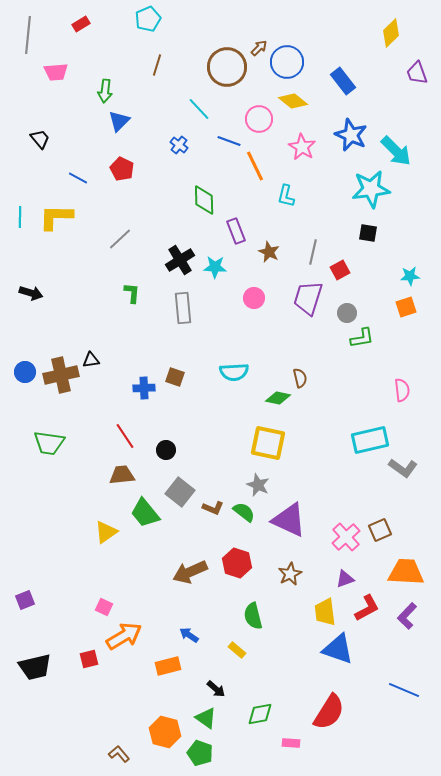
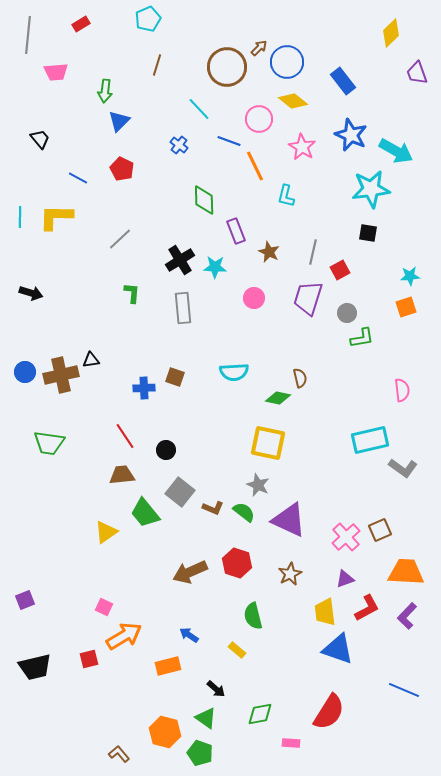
cyan arrow at (396, 151): rotated 16 degrees counterclockwise
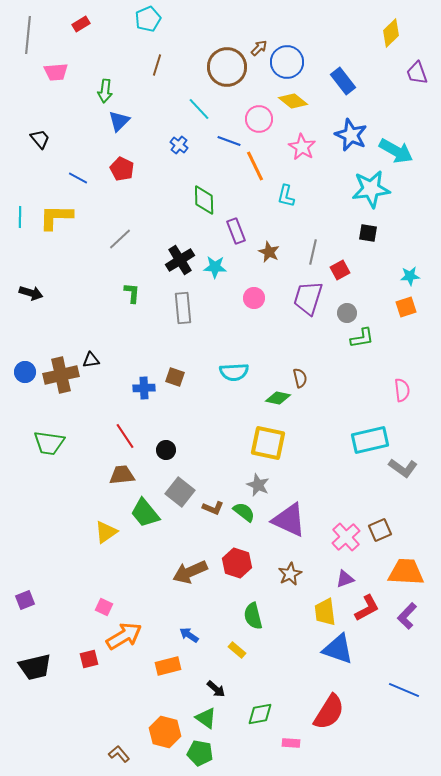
green pentagon at (200, 753): rotated 10 degrees counterclockwise
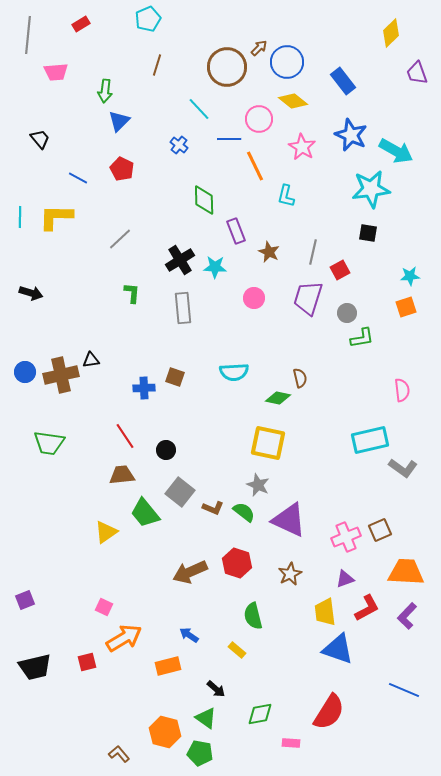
blue line at (229, 141): moved 2 px up; rotated 20 degrees counterclockwise
pink cross at (346, 537): rotated 20 degrees clockwise
orange arrow at (124, 636): moved 2 px down
red square at (89, 659): moved 2 px left, 3 px down
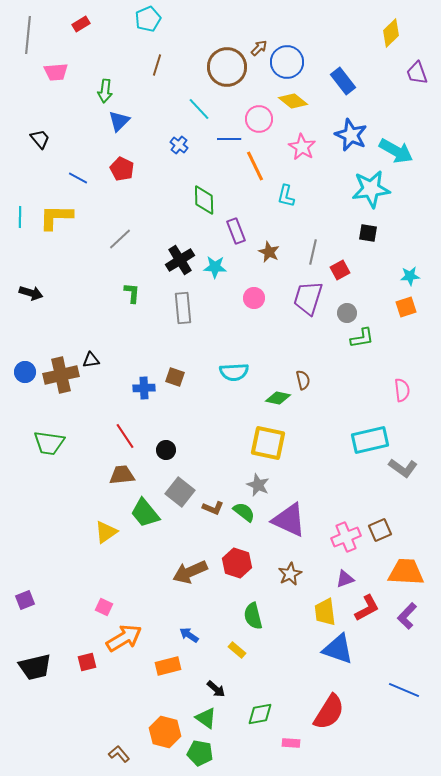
brown semicircle at (300, 378): moved 3 px right, 2 px down
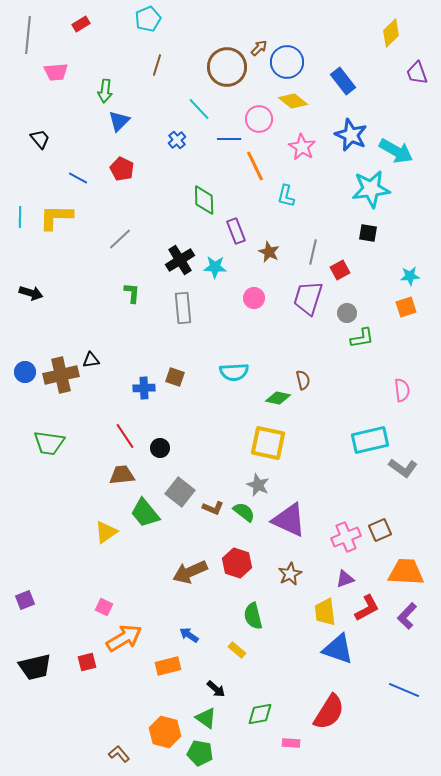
blue cross at (179, 145): moved 2 px left, 5 px up; rotated 12 degrees clockwise
black circle at (166, 450): moved 6 px left, 2 px up
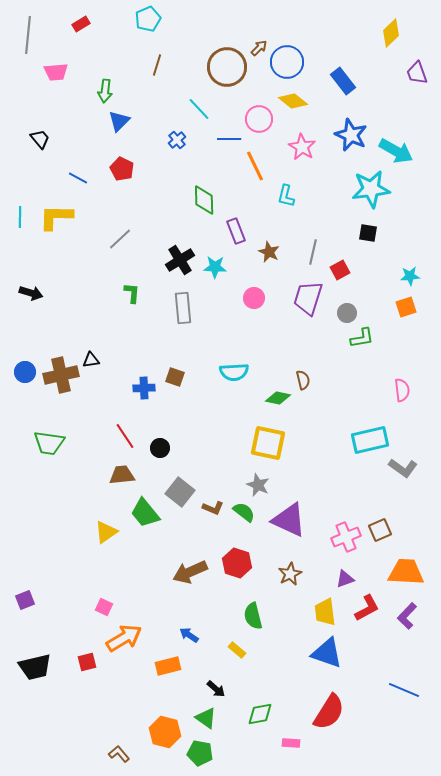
blue triangle at (338, 649): moved 11 px left, 4 px down
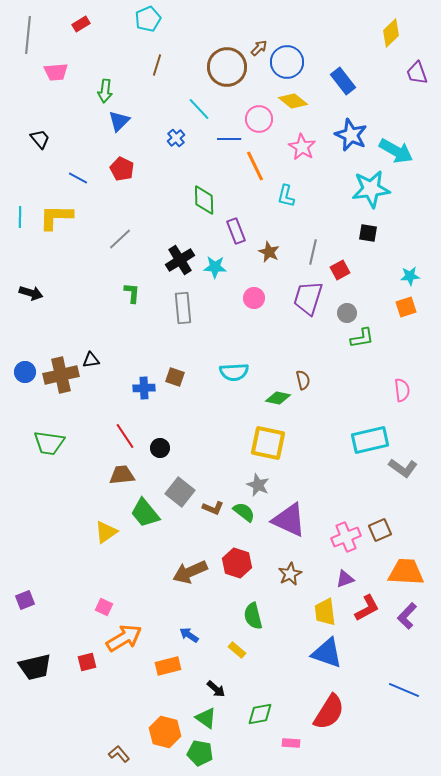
blue cross at (177, 140): moved 1 px left, 2 px up
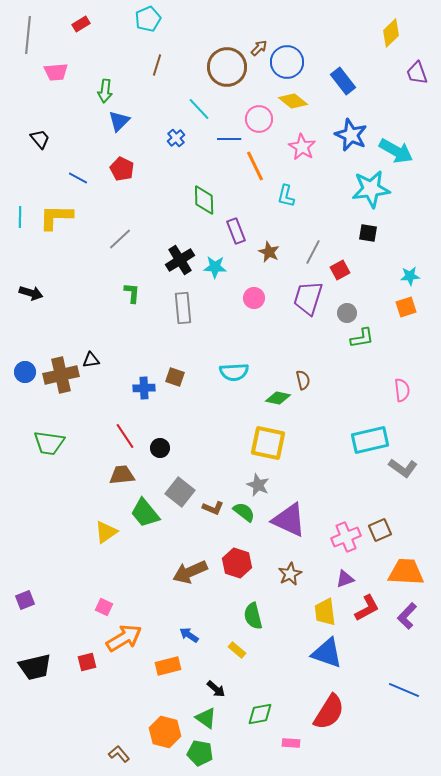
gray line at (313, 252): rotated 15 degrees clockwise
